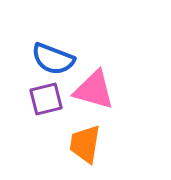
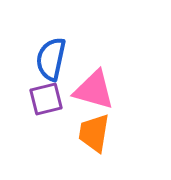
blue semicircle: moved 2 px left; rotated 81 degrees clockwise
orange trapezoid: moved 9 px right, 11 px up
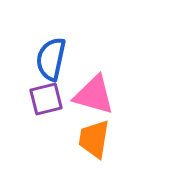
pink triangle: moved 5 px down
orange trapezoid: moved 6 px down
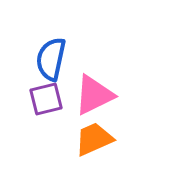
pink triangle: rotated 42 degrees counterclockwise
orange trapezoid: rotated 57 degrees clockwise
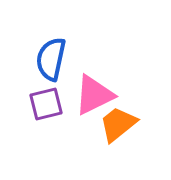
purple square: moved 5 px down
orange trapezoid: moved 24 px right, 15 px up; rotated 15 degrees counterclockwise
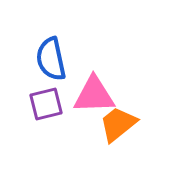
blue semicircle: rotated 24 degrees counterclockwise
pink triangle: rotated 24 degrees clockwise
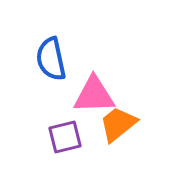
purple square: moved 19 px right, 33 px down
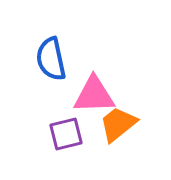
purple square: moved 1 px right, 3 px up
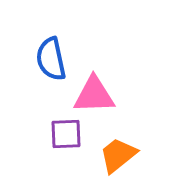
orange trapezoid: moved 31 px down
purple square: rotated 12 degrees clockwise
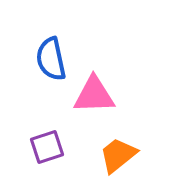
purple square: moved 19 px left, 13 px down; rotated 16 degrees counterclockwise
